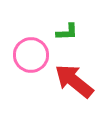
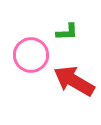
red arrow: rotated 9 degrees counterclockwise
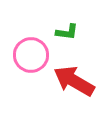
green L-shape: rotated 10 degrees clockwise
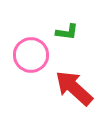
red arrow: moved 7 px down; rotated 12 degrees clockwise
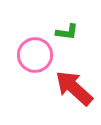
pink circle: moved 4 px right
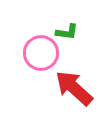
pink circle: moved 6 px right, 2 px up
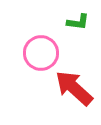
green L-shape: moved 11 px right, 10 px up
